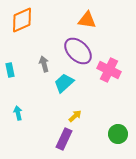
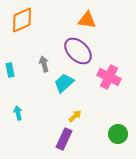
pink cross: moved 7 px down
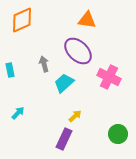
cyan arrow: rotated 56 degrees clockwise
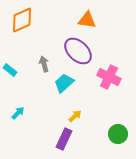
cyan rectangle: rotated 40 degrees counterclockwise
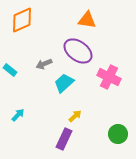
purple ellipse: rotated 8 degrees counterclockwise
gray arrow: rotated 98 degrees counterclockwise
cyan arrow: moved 2 px down
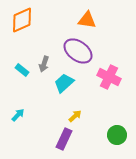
gray arrow: rotated 49 degrees counterclockwise
cyan rectangle: moved 12 px right
green circle: moved 1 px left, 1 px down
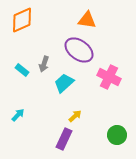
purple ellipse: moved 1 px right, 1 px up
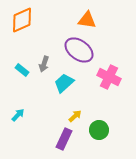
green circle: moved 18 px left, 5 px up
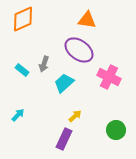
orange diamond: moved 1 px right, 1 px up
green circle: moved 17 px right
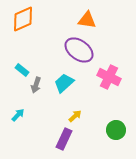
gray arrow: moved 8 px left, 21 px down
